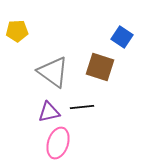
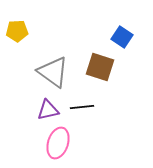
purple triangle: moved 1 px left, 2 px up
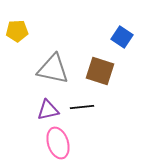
brown square: moved 4 px down
gray triangle: moved 3 px up; rotated 24 degrees counterclockwise
pink ellipse: rotated 36 degrees counterclockwise
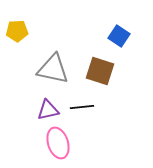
blue square: moved 3 px left, 1 px up
